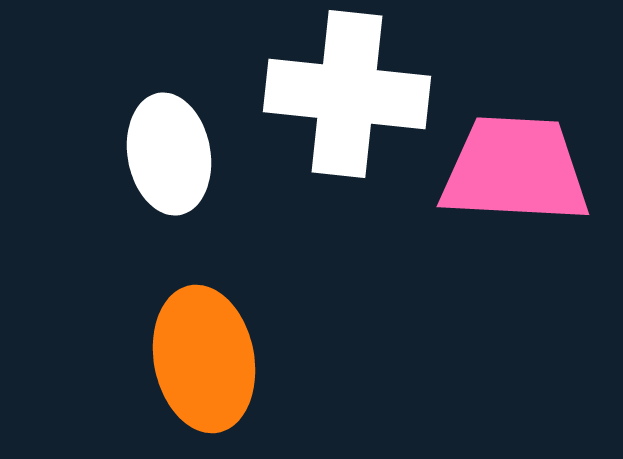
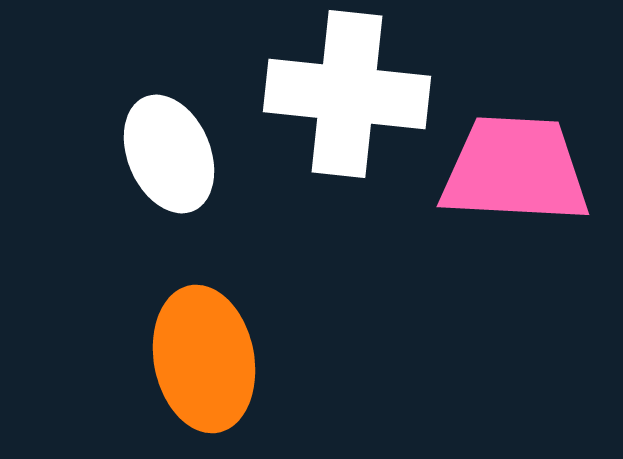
white ellipse: rotated 13 degrees counterclockwise
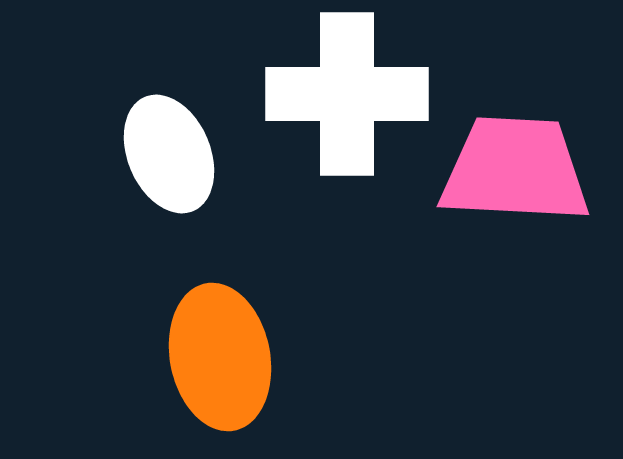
white cross: rotated 6 degrees counterclockwise
orange ellipse: moved 16 px right, 2 px up
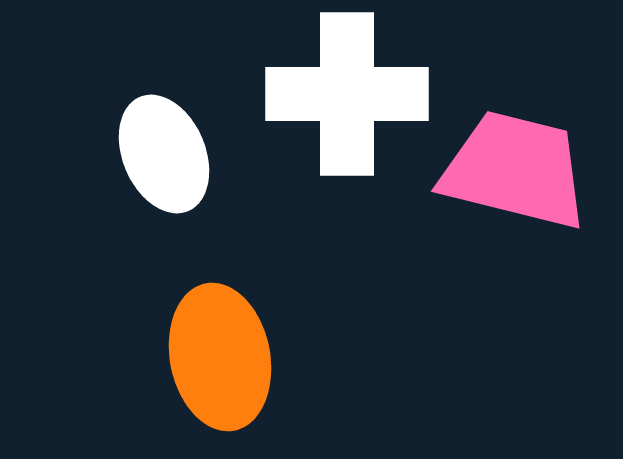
white ellipse: moved 5 px left
pink trapezoid: rotated 11 degrees clockwise
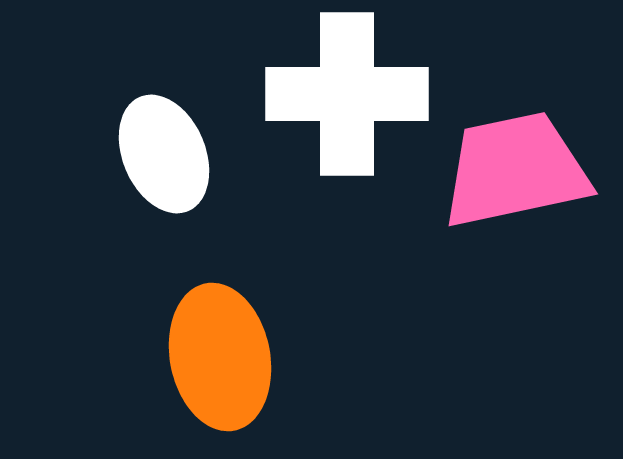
pink trapezoid: rotated 26 degrees counterclockwise
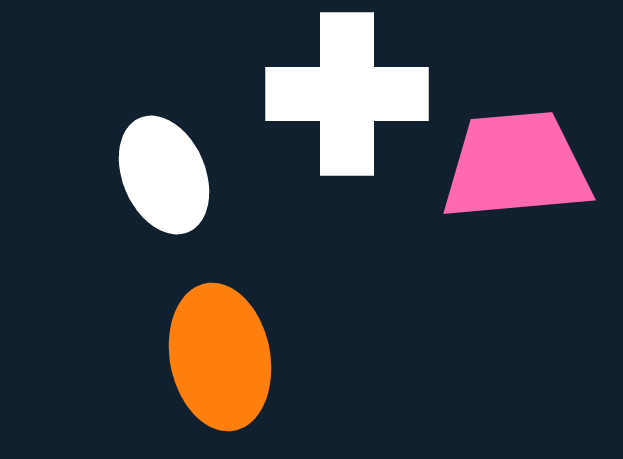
white ellipse: moved 21 px down
pink trapezoid: moved 1 px right, 4 px up; rotated 7 degrees clockwise
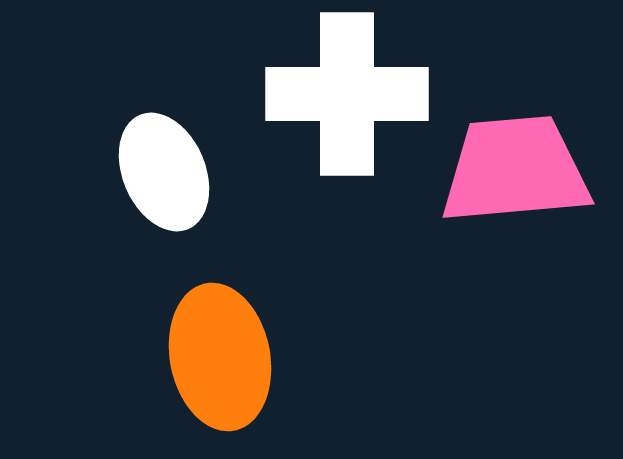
pink trapezoid: moved 1 px left, 4 px down
white ellipse: moved 3 px up
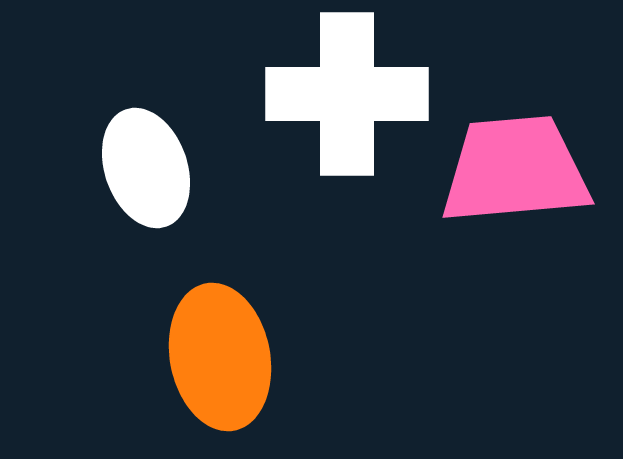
white ellipse: moved 18 px left, 4 px up; rotated 4 degrees clockwise
